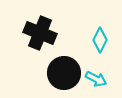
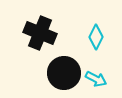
cyan diamond: moved 4 px left, 3 px up
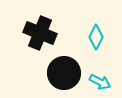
cyan arrow: moved 4 px right, 3 px down
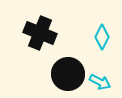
cyan diamond: moved 6 px right
black circle: moved 4 px right, 1 px down
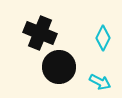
cyan diamond: moved 1 px right, 1 px down
black circle: moved 9 px left, 7 px up
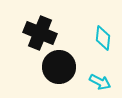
cyan diamond: rotated 20 degrees counterclockwise
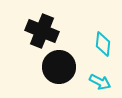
black cross: moved 2 px right, 2 px up
cyan diamond: moved 6 px down
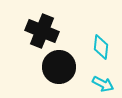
cyan diamond: moved 2 px left, 3 px down
cyan arrow: moved 3 px right, 2 px down
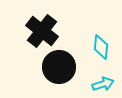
black cross: rotated 16 degrees clockwise
cyan arrow: rotated 45 degrees counterclockwise
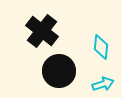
black circle: moved 4 px down
